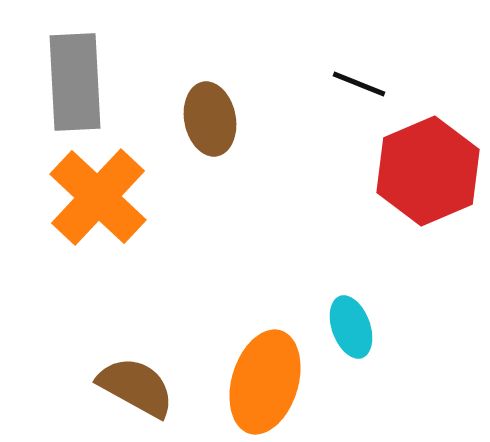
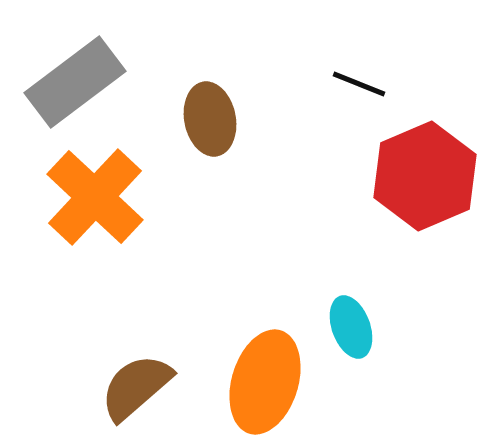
gray rectangle: rotated 56 degrees clockwise
red hexagon: moved 3 px left, 5 px down
orange cross: moved 3 px left
brown semicircle: rotated 70 degrees counterclockwise
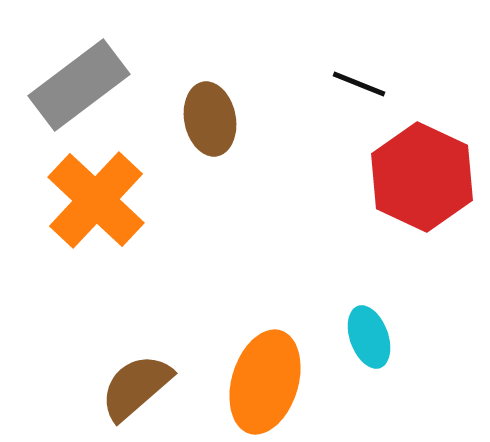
gray rectangle: moved 4 px right, 3 px down
red hexagon: moved 3 px left, 1 px down; rotated 12 degrees counterclockwise
orange cross: moved 1 px right, 3 px down
cyan ellipse: moved 18 px right, 10 px down
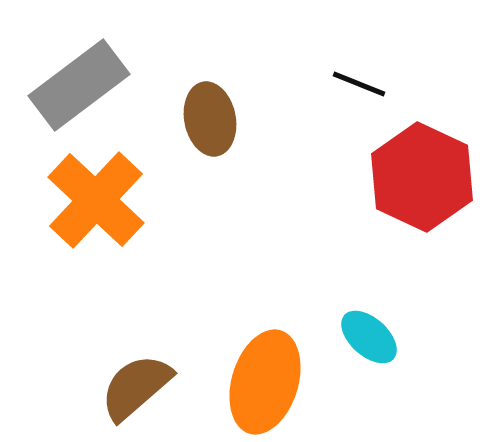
cyan ellipse: rotated 28 degrees counterclockwise
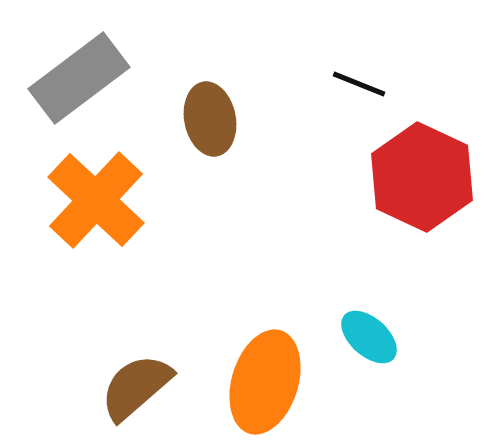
gray rectangle: moved 7 px up
